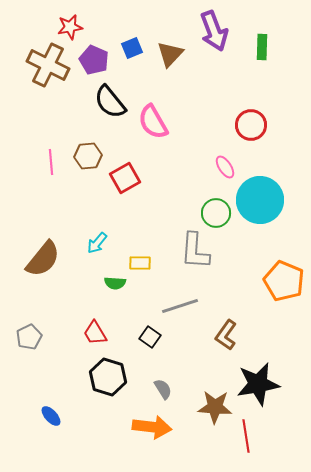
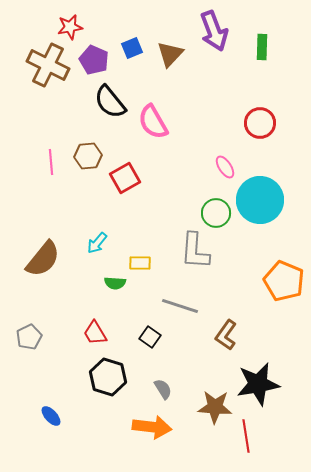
red circle: moved 9 px right, 2 px up
gray line: rotated 36 degrees clockwise
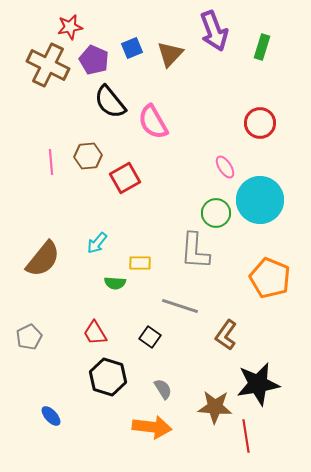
green rectangle: rotated 15 degrees clockwise
orange pentagon: moved 14 px left, 3 px up
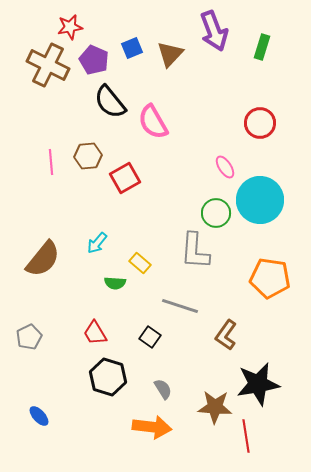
yellow rectangle: rotated 40 degrees clockwise
orange pentagon: rotated 15 degrees counterclockwise
blue ellipse: moved 12 px left
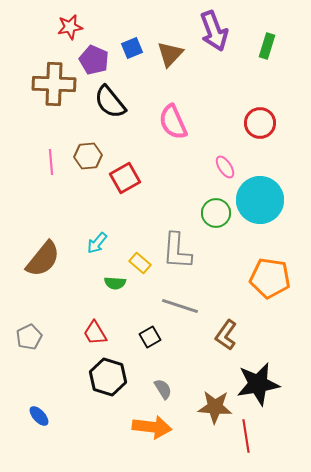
green rectangle: moved 5 px right, 1 px up
brown cross: moved 6 px right, 19 px down; rotated 24 degrees counterclockwise
pink semicircle: moved 20 px right; rotated 6 degrees clockwise
gray L-shape: moved 18 px left
black square: rotated 25 degrees clockwise
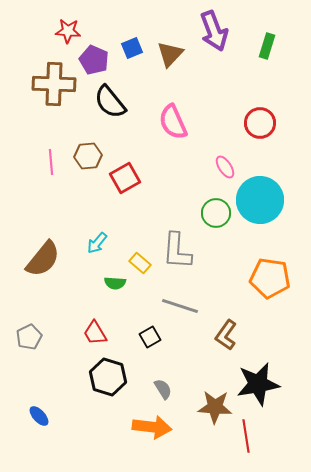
red star: moved 2 px left, 4 px down; rotated 15 degrees clockwise
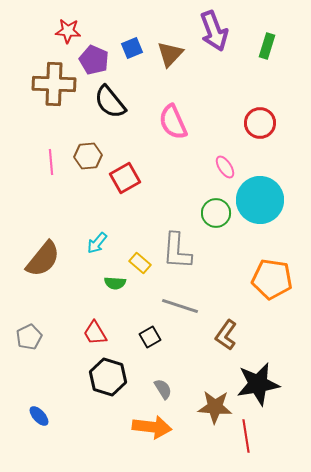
orange pentagon: moved 2 px right, 1 px down
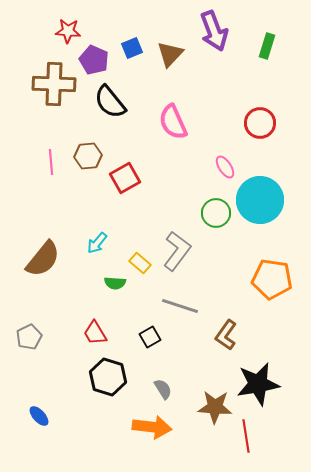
gray L-shape: rotated 147 degrees counterclockwise
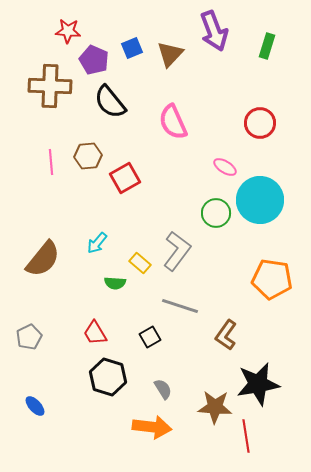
brown cross: moved 4 px left, 2 px down
pink ellipse: rotated 25 degrees counterclockwise
blue ellipse: moved 4 px left, 10 px up
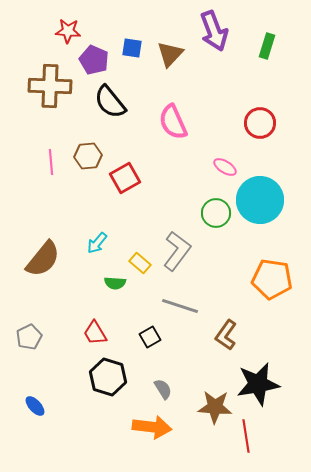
blue square: rotated 30 degrees clockwise
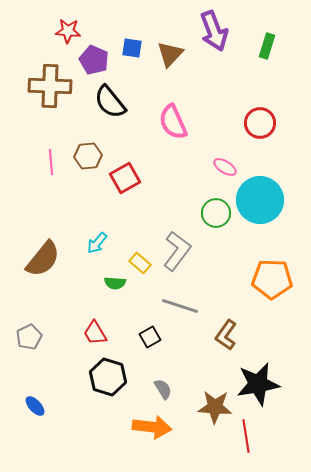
orange pentagon: rotated 6 degrees counterclockwise
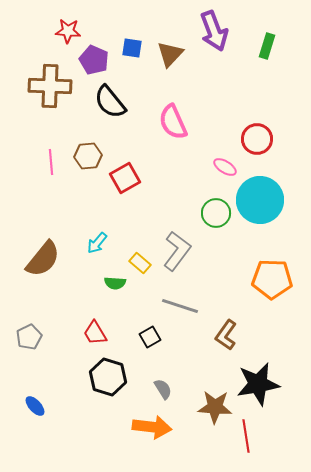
red circle: moved 3 px left, 16 px down
